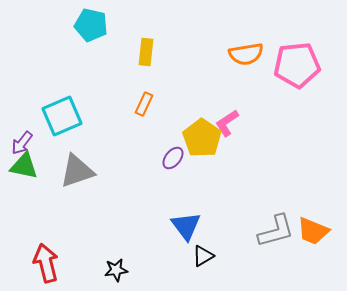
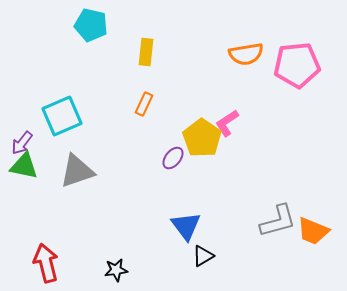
gray L-shape: moved 2 px right, 10 px up
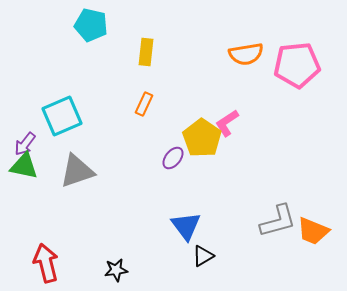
purple arrow: moved 3 px right, 1 px down
